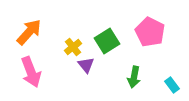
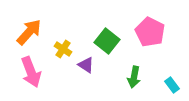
green square: rotated 20 degrees counterclockwise
yellow cross: moved 10 px left, 2 px down; rotated 18 degrees counterclockwise
purple triangle: rotated 18 degrees counterclockwise
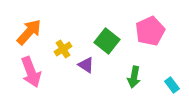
pink pentagon: moved 1 px up; rotated 20 degrees clockwise
yellow cross: rotated 24 degrees clockwise
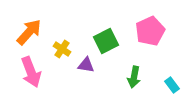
green square: moved 1 px left; rotated 25 degrees clockwise
yellow cross: moved 1 px left; rotated 24 degrees counterclockwise
purple triangle: rotated 24 degrees counterclockwise
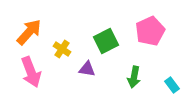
purple triangle: moved 1 px right, 4 px down
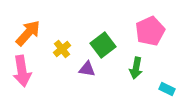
orange arrow: moved 1 px left, 1 px down
green square: moved 3 px left, 4 px down; rotated 10 degrees counterclockwise
yellow cross: rotated 18 degrees clockwise
pink arrow: moved 9 px left, 1 px up; rotated 12 degrees clockwise
green arrow: moved 2 px right, 9 px up
cyan rectangle: moved 5 px left, 4 px down; rotated 28 degrees counterclockwise
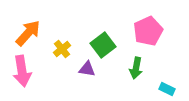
pink pentagon: moved 2 px left
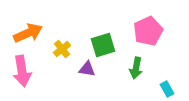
orange arrow: rotated 24 degrees clockwise
green square: rotated 20 degrees clockwise
cyan rectangle: rotated 35 degrees clockwise
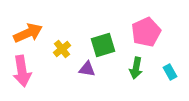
pink pentagon: moved 2 px left, 1 px down
cyan rectangle: moved 3 px right, 17 px up
